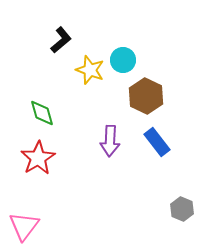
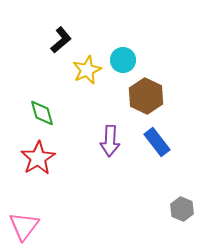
yellow star: moved 3 px left; rotated 28 degrees clockwise
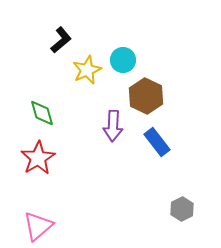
purple arrow: moved 3 px right, 15 px up
gray hexagon: rotated 10 degrees clockwise
pink triangle: moved 14 px right; rotated 12 degrees clockwise
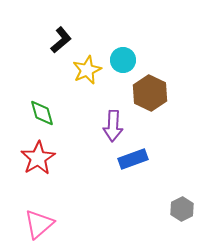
brown hexagon: moved 4 px right, 3 px up
blue rectangle: moved 24 px left, 17 px down; rotated 72 degrees counterclockwise
pink triangle: moved 1 px right, 2 px up
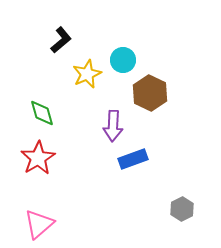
yellow star: moved 4 px down
